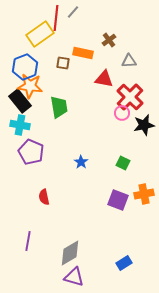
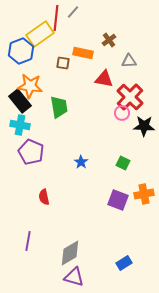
blue hexagon: moved 4 px left, 16 px up
black star: moved 1 px down; rotated 15 degrees clockwise
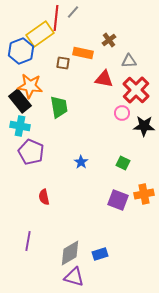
red cross: moved 6 px right, 7 px up
cyan cross: moved 1 px down
blue rectangle: moved 24 px left, 9 px up; rotated 14 degrees clockwise
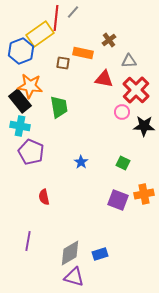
pink circle: moved 1 px up
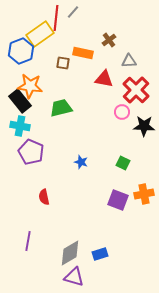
green trapezoid: moved 2 px right, 1 px down; rotated 95 degrees counterclockwise
blue star: rotated 16 degrees counterclockwise
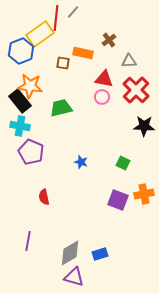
pink circle: moved 20 px left, 15 px up
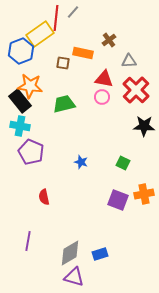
green trapezoid: moved 3 px right, 4 px up
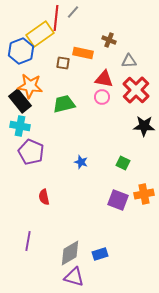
brown cross: rotated 32 degrees counterclockwise
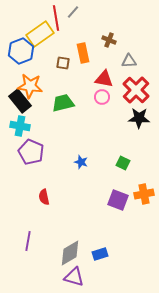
red line: rotated 15 degrees counterclockwise
orange rectangle: rotated 66 degrees clockwise
green trapezoid: moved 1 px left, 1 px up
black star: moved 5 px left, 8 px up
